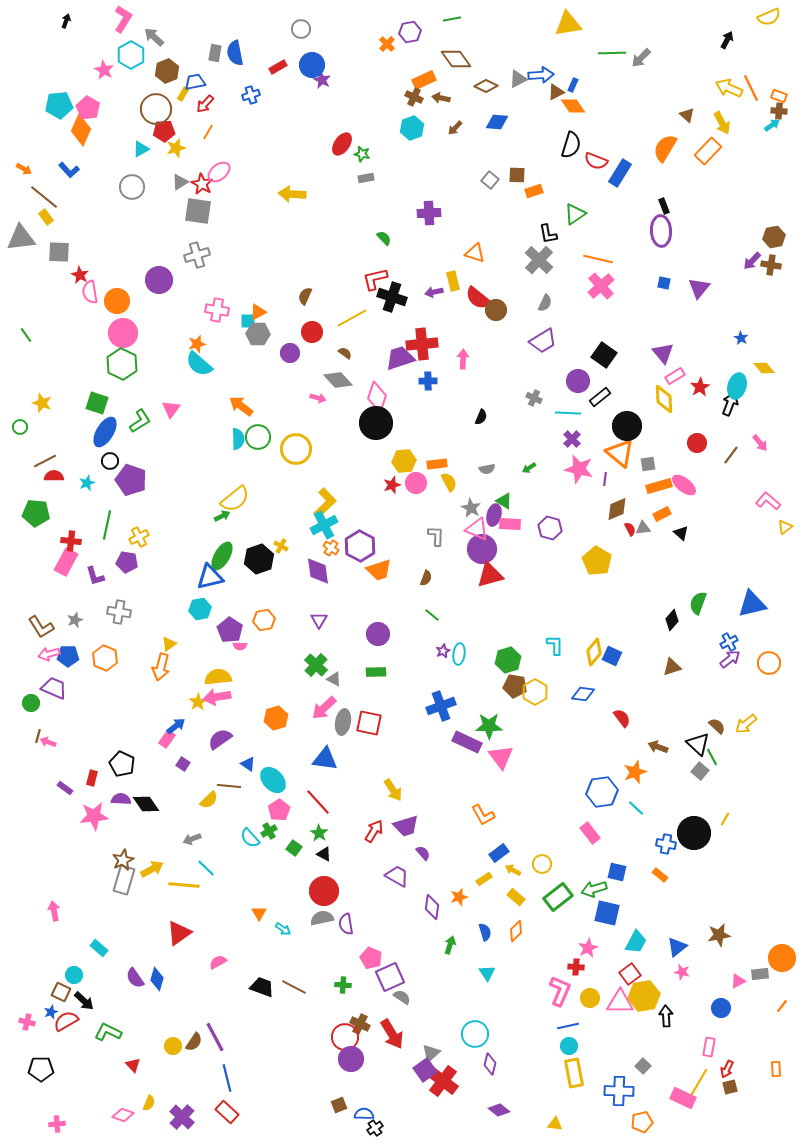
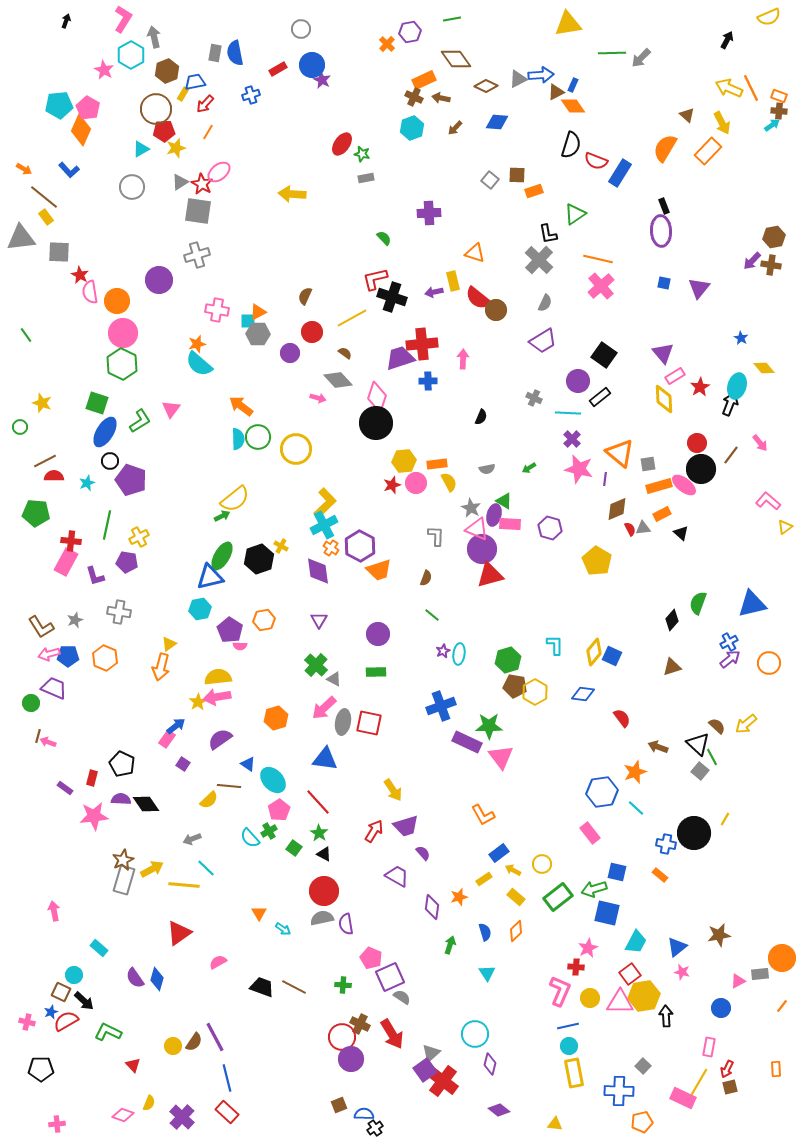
gray arrow at (154, 37): rotated 35 degrees clockwise
red rectangle at (278, 67): moved 2 px down
black circle at (627, 426): moved 74 px right, 43 px down
red circle at (345, 1037): moved 3 px left
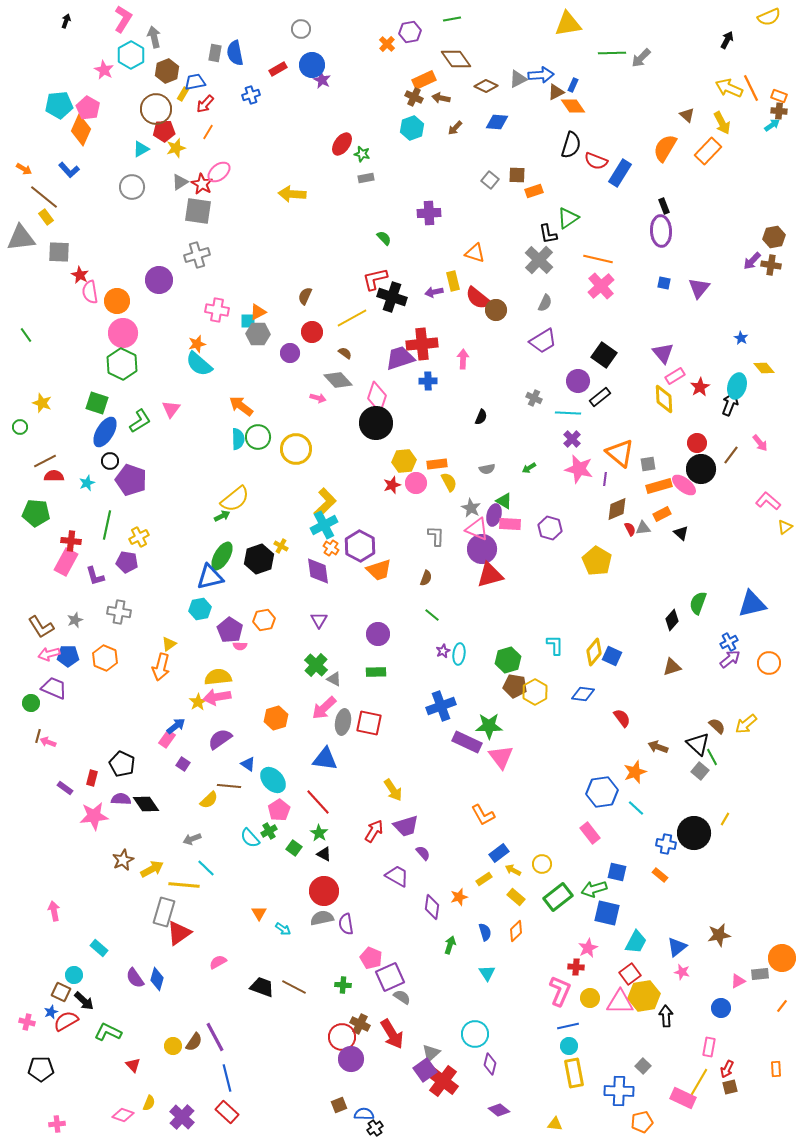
green triangle at (575, 214): moved 7 px left, 4 px down
gray rectangle at (124, 880): moved 40 px right, 32 px down
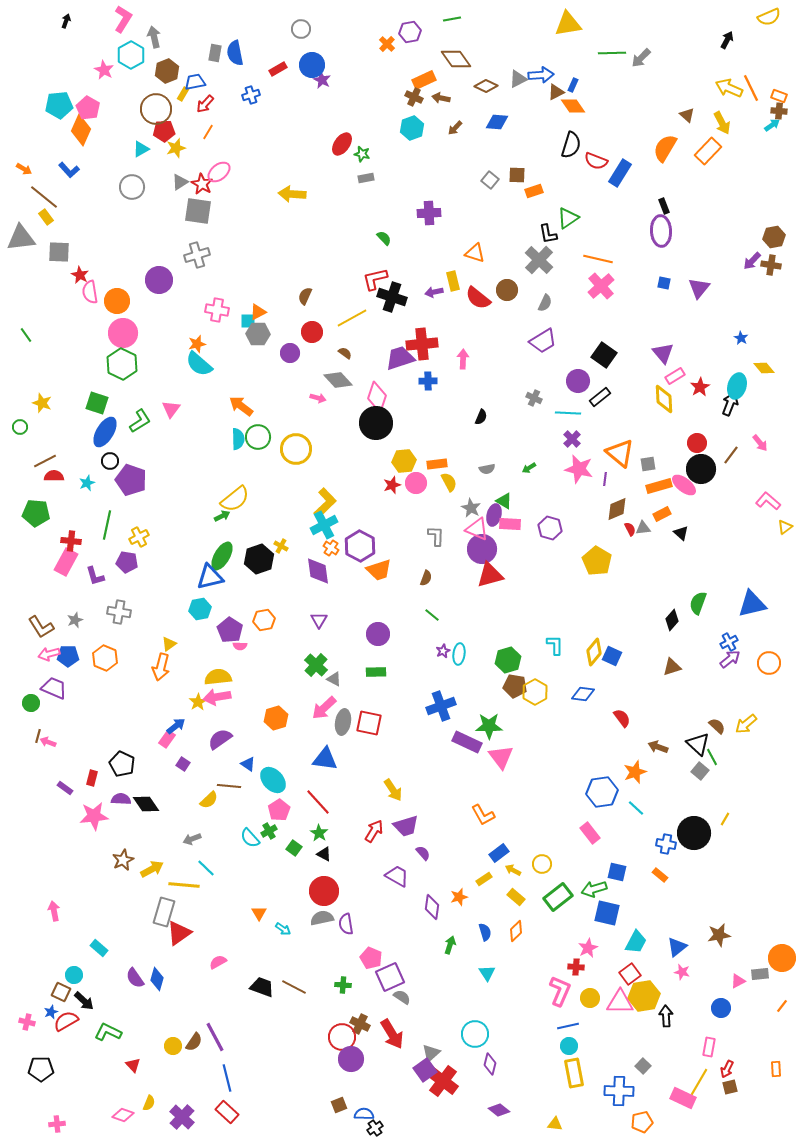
brown circle at (496, 310): moved 11 px right, 20 px up
